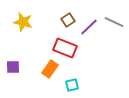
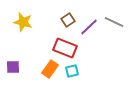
cyan square: moved 14 px up
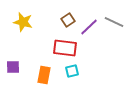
red rectangle: rotated 15 degrees counterclockwise
orange rectangle: moved 6 px left, 6 px down; rotated 24 degrees counterclockwise
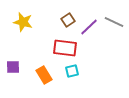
orange rectangle: rotated 42 degrees counterclockwise
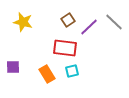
gray line: rotated 18 degrees clockwise
orange rectangle: moved 3 px right, 1 px up
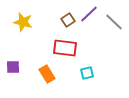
purple line: moved 13 px up
cyan square: moved 15 px right, 2 px down
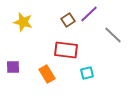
gray line: moved 1 px left, 13 px down
red rectangle: moved 1 px right, 2 px down
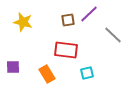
brown square: rotated 24 degrees clockwise
